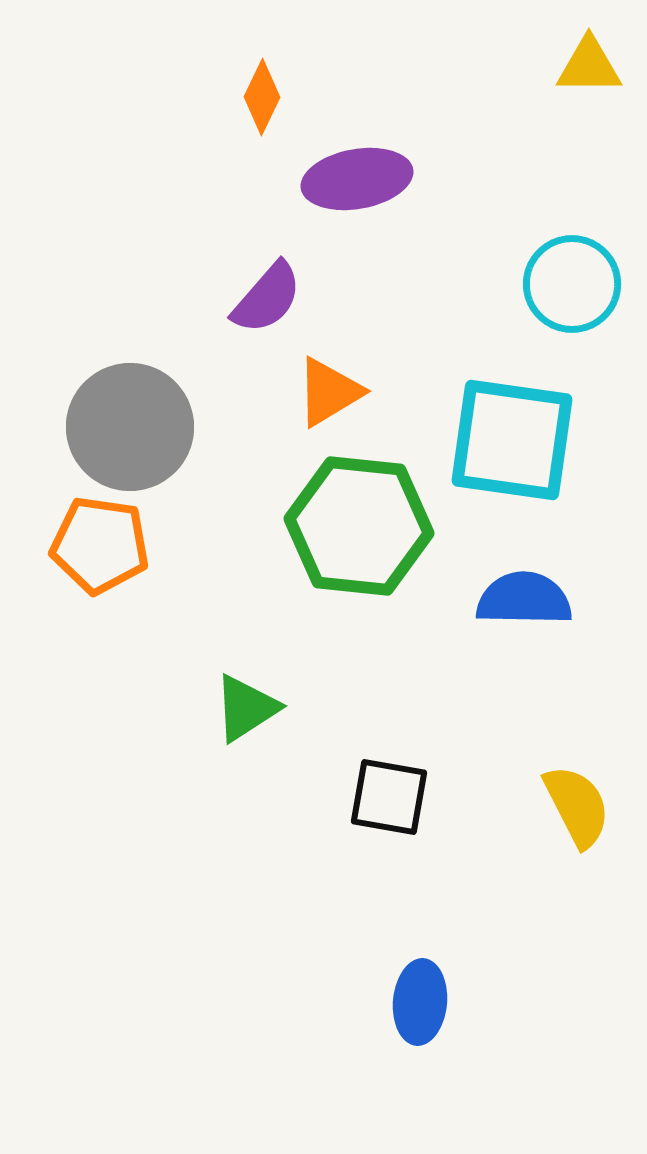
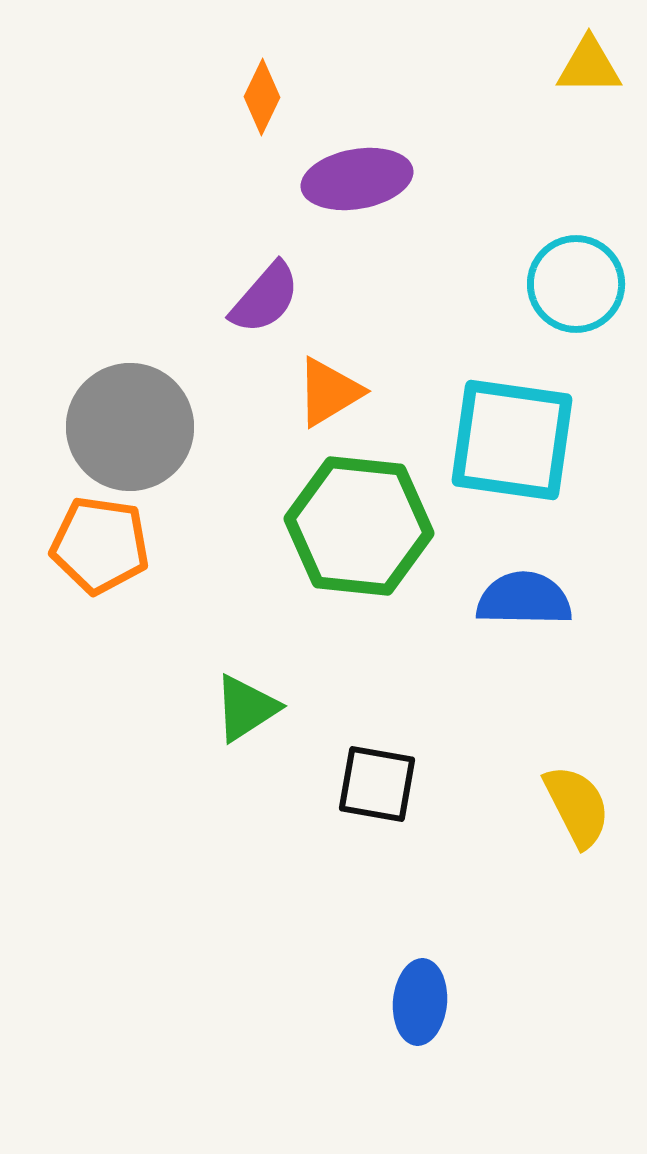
cyan circle: moved 4 px right
purple semicircle: moved 2 px left
black square: moved 12 px left, 13 px up
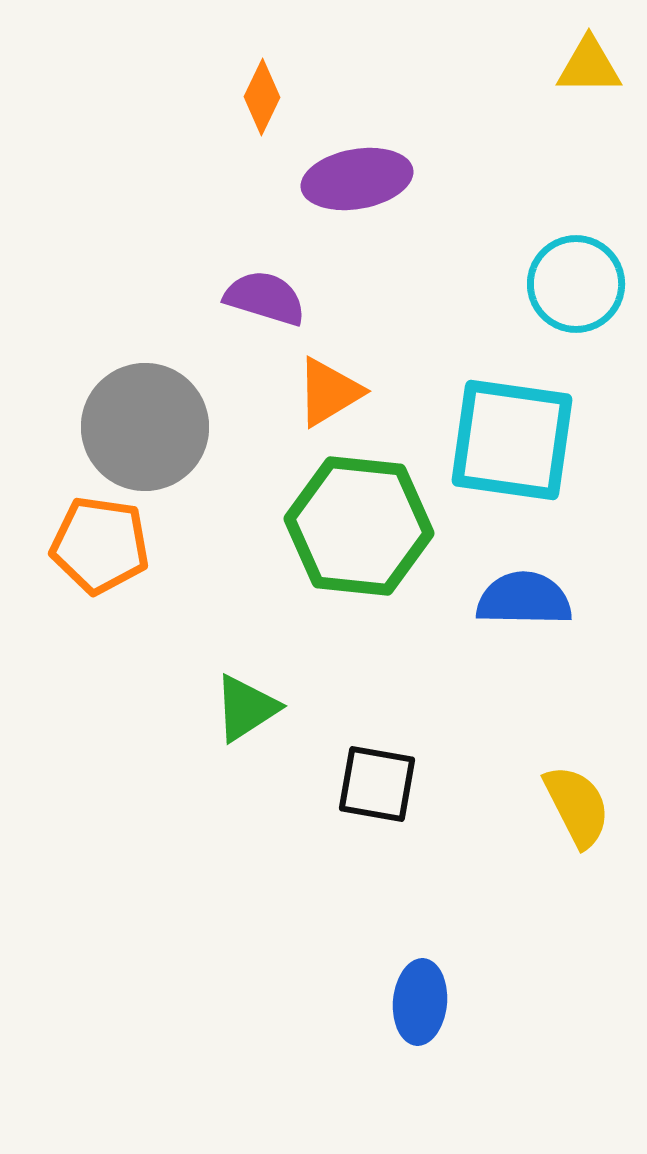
purple semicircle: rotated 114 degrees counterclockwise
gray circle: moved 15 px right
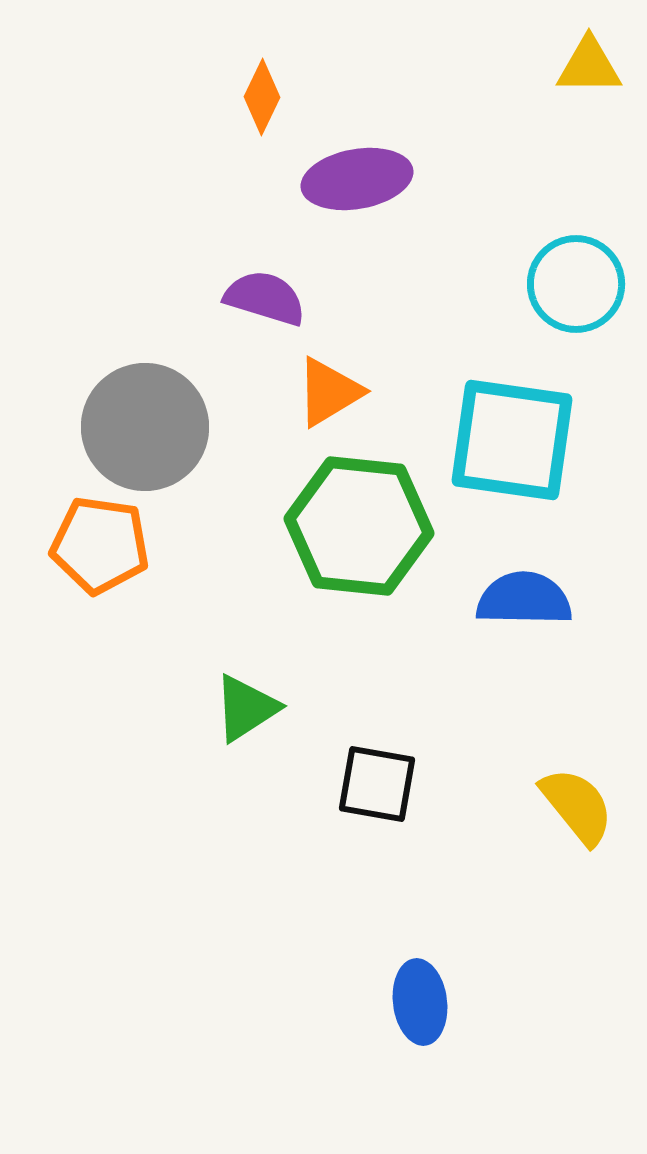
yellow semicircle: rotated 12 degrees counterclockwise
blue ellipse: rotated 12 degrees counterclockwise
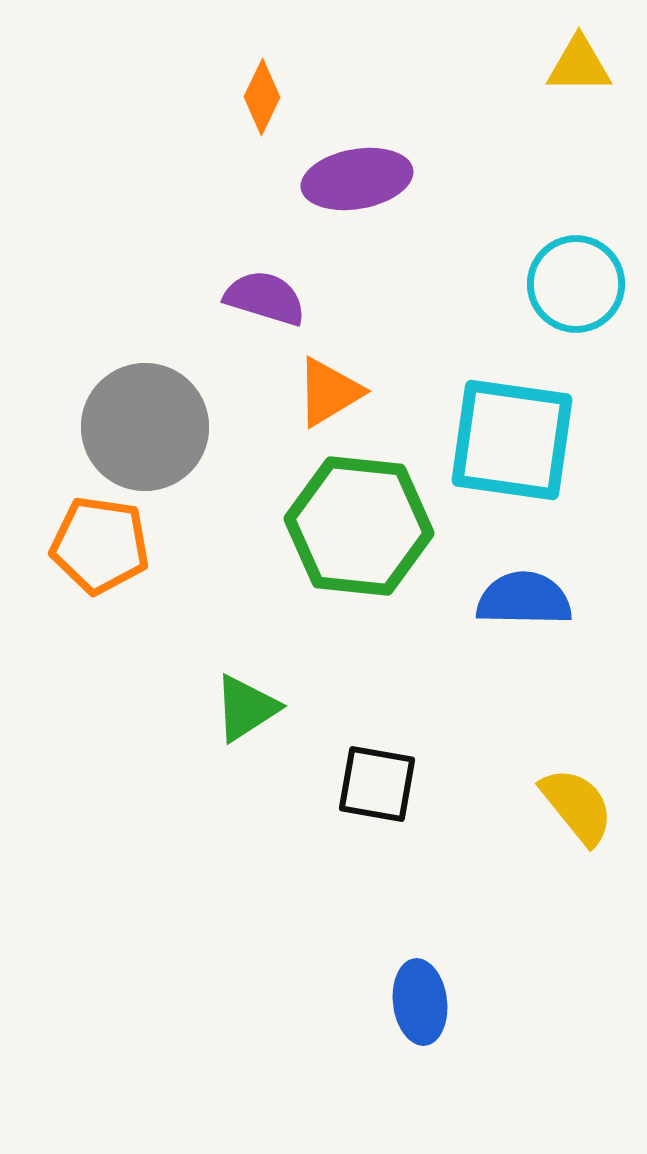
yellow triangle: moved 10 px left, 1 px up
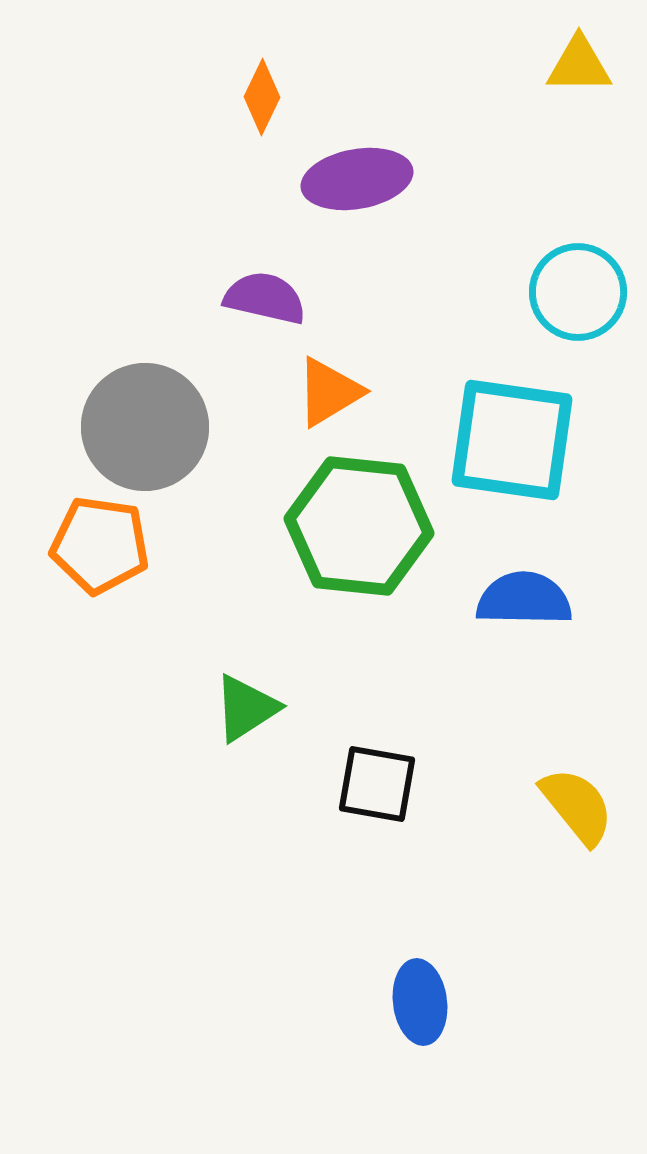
cyan circle: moved 2 px right, 8 px down
purple semicircle: rotated 4 degrees counterclockwise
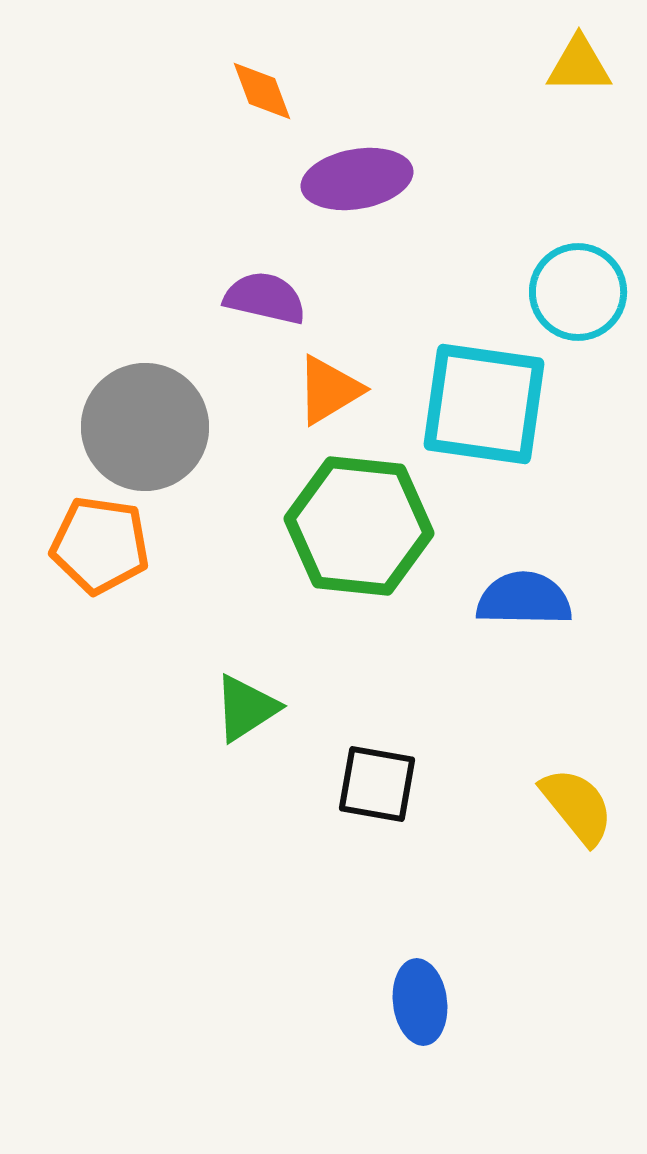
orange diamond: moved 6 px up; rotated 46 degrees counterclockwise
orange triangle: moved 2 px up
cyan square: moved 28 px left, 36 px up
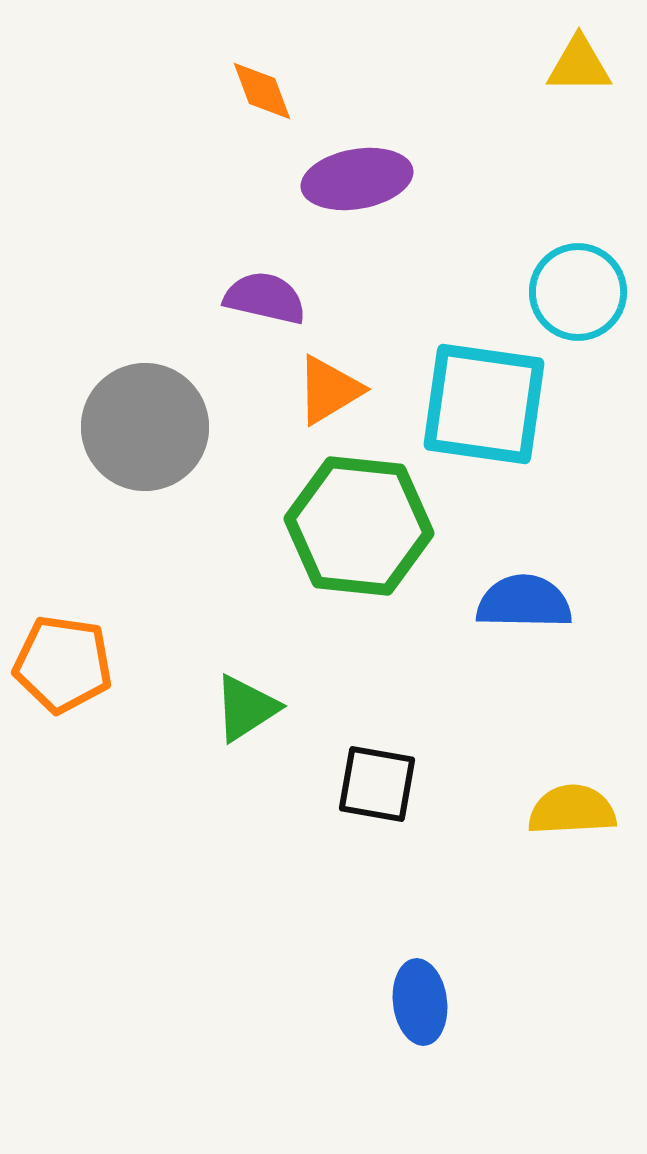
orange pentagon: moved 37 px left, 119 px down
blue semicircle: moved 3 px down
yellow semicircle: moved 5 px left, 4 px down; rotated 54 degrees counterclockwise
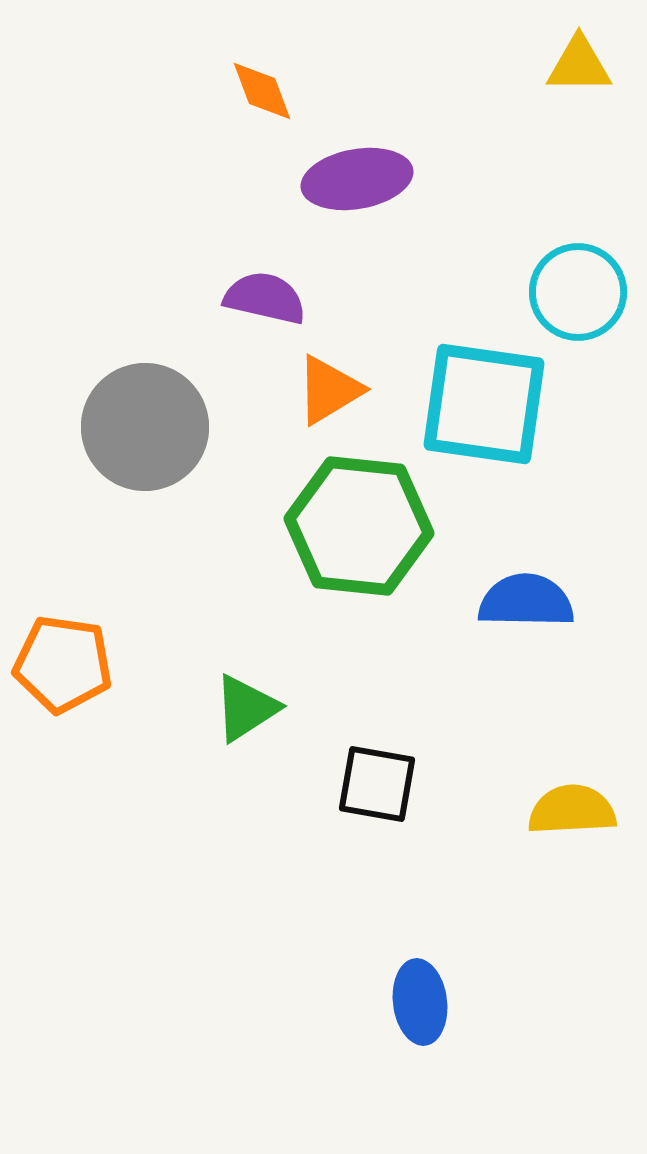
blue semicircle: moved 2 px right, 1 px up
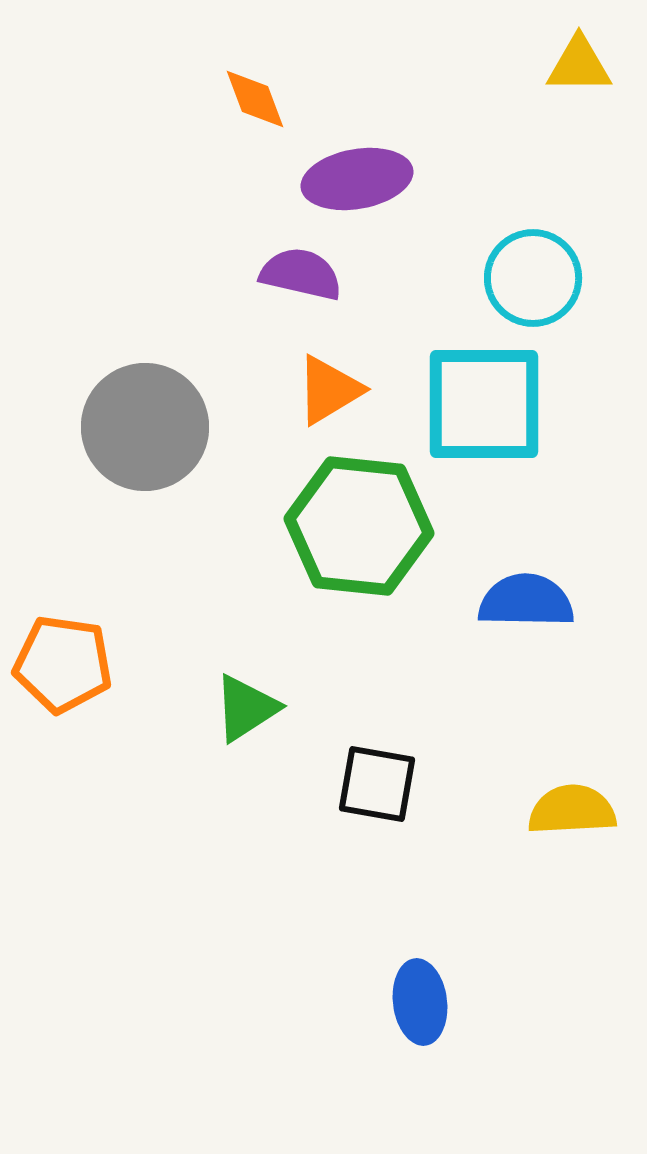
orange diamond: moved 7 px left, 8 px down
cyan circle: moved 45 px left, 14 px up
purple semicircle: moved 36 px right, 24 px up
cyan square: rotated 8 degrees counterclockwise
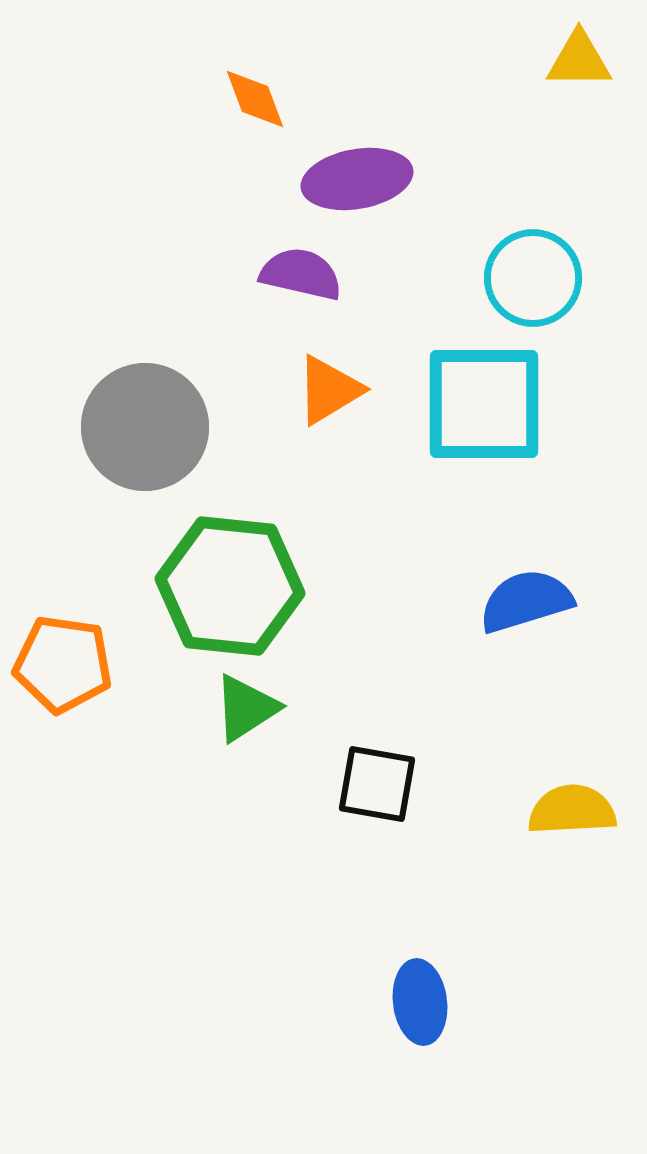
yellow triangle: moved 5 px up
green hexagon: moved 129 px left, 60 px down
blue semicircle: rotated 18 degrees counterclockwise
